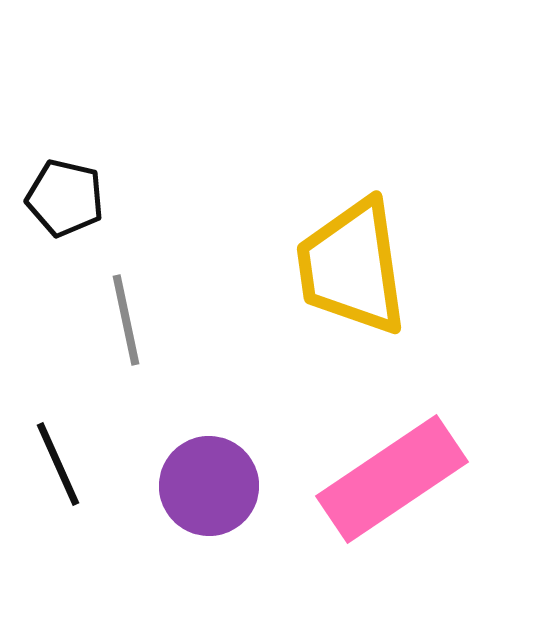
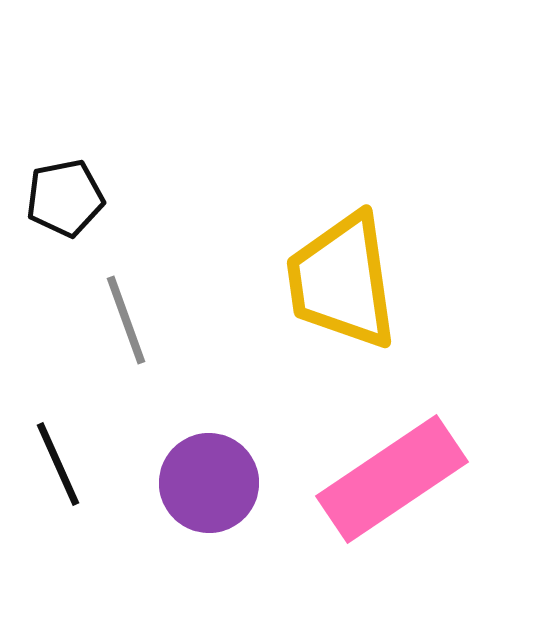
black pentagon: rotated 24 degrees counterclockwise
yellow trapezoid: moved 10 px left, 14 px down
gray line: rotated 8 degrees counterclockwise
purple circle: moved 3 px up
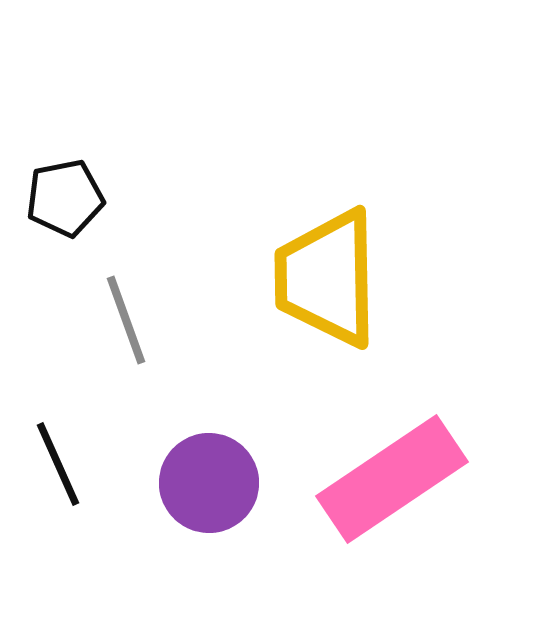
yellow trapezoid: moved 15 px left, 3 px up; rotated 7 degrees clockwise
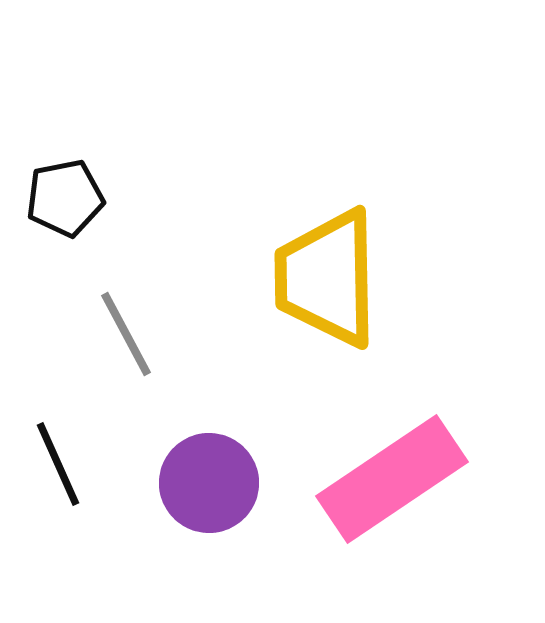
gray line: moved 14 px down; rotated 8 degrees counterclockwise
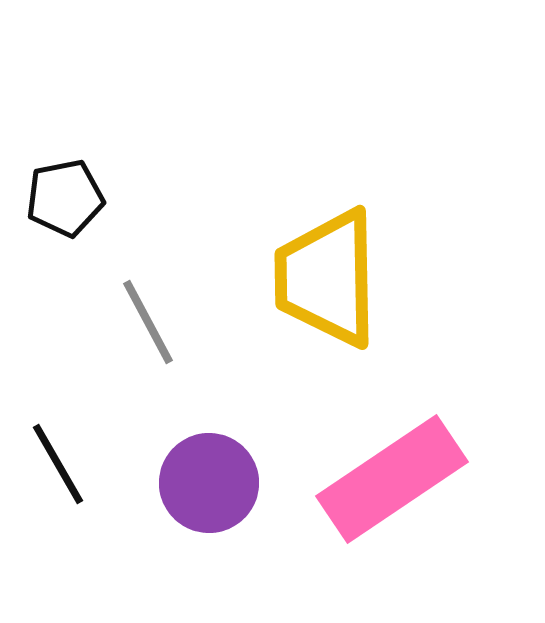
gray line: moved 22 px right, 12 px up
black line: rotated 6 degrees counterclockwise
